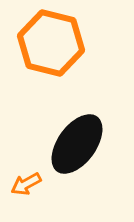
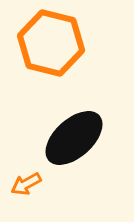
black ellipse: moved 3 px left, 6 px up; rotated 12 degrees clockwise
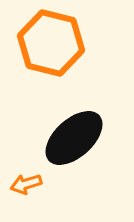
orange arrow: rotated 12 degrees clockwise
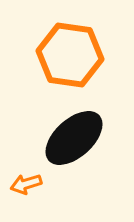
orange hexagon: moved 19 px right, 12 px down; rotated 6 degrees counterclockwise
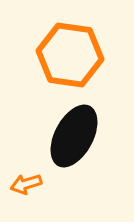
black ellipse: moved 2 px up; rotated 20 degrees counterclockwise
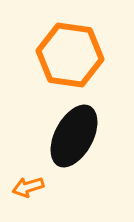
orange arrow: moved 2 px right, 3 px down
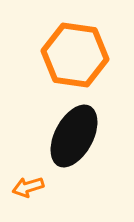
orange hexagon: moved 5 px right
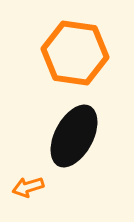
orange hexagon: moved 2 px up
